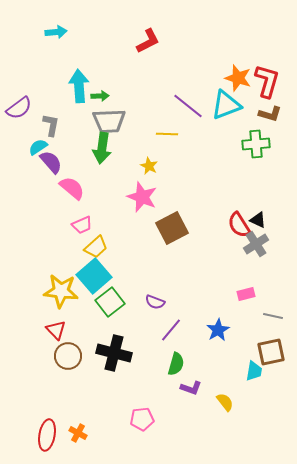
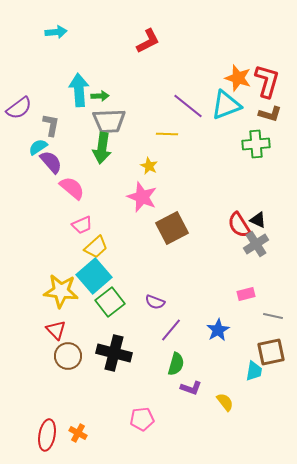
cyan arrow at (79, 86): moved 4 px down
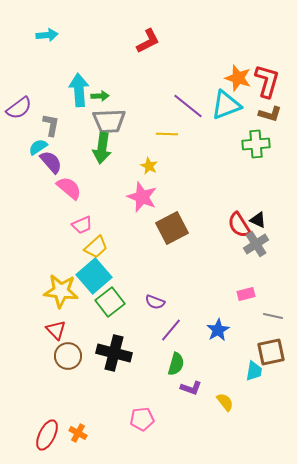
cyan arrow at (56, 32): moved 9 px left, 3 px down
pink semicircle at (72, 188): moved 3 px left
red ellipse at (47, 435): rotated 16 degrees clockwise
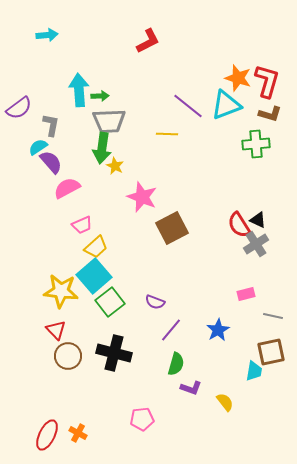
yellow star at (149, 166): moved 34 px left
pink semicircle at (69, 188): moved 2 px left; rotated 68 degrees counterclockwise
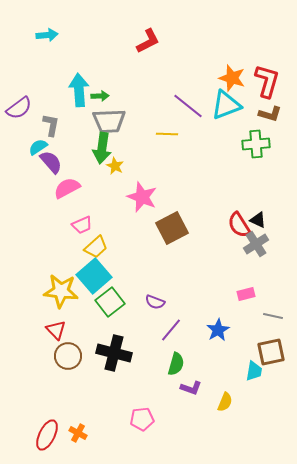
orange star at (238, 78): moved 6 px left
yellow semicircle at (225, 402): rotated 60 degrees clockwise
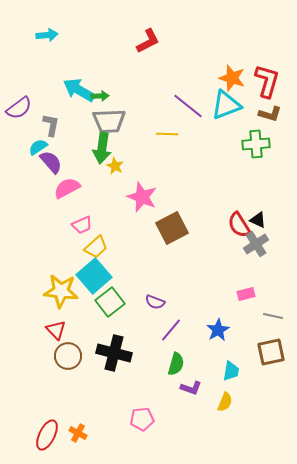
cyan arrow at (79, 90): rotated 56 degrees counterclockwise
cyan trapezoid at (254, 371): moved 23 px left
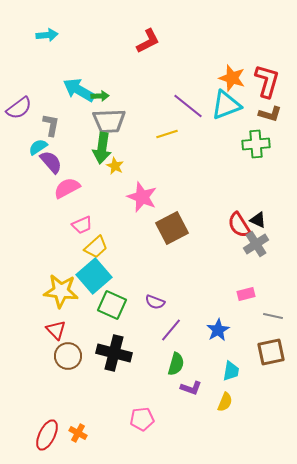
yellow line at (167, 134): rotated 20 degrees counterclockwise
green square at (110, 302): moved 2 px right, 3 px down; rotated 28 degrees counterclockwise
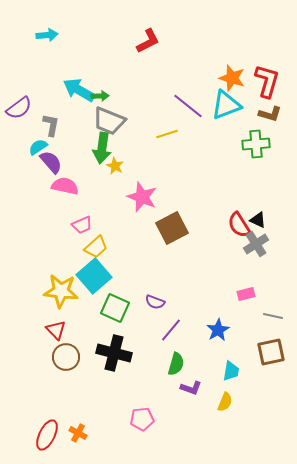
gray trapezoid at (109, 121): rotated 24 degrees clockwise
pink semicircle at (67, 188): moved 2 px left, 2 px up; rotated 40 degrees clockwise
green square at (112, 305): moved 3 px right, 3 px down
brown circle at (68, 356): moved 2 px left, 1 px down
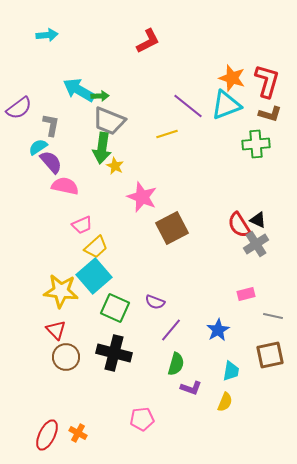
brown square at (271, 352): moved 1 px left, 3 px down
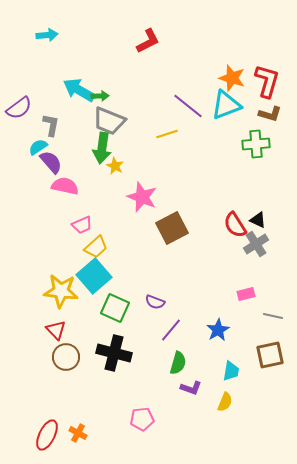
red semicircle at (239, 225): moved 4 px left
green semicircle at (176, 364): moved 2 px right, 1 px up
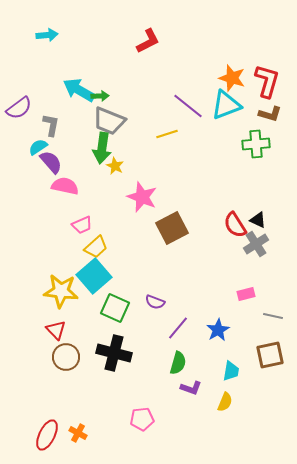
purple line at (171, 330): moved 7 px right, 2 px up
